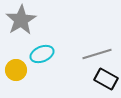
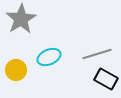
gray star: moved 1 px up
cyan ellipse: moved 7 px right, 3 px down
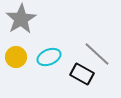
gray line: rotated 60 degrees clockwise
yellow circle: moved 13 px up
black rectangle: moved 24 px left, 5 px up
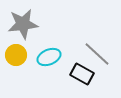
gray star: moved 2 px right, 5 px down; rotated 24 degrees clockwise
yellow circle: moved 2 px up
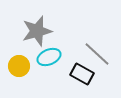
gray star: moved 14 px right, 7 px down; rotated 8 degrees counterclockwise
yellow circle: moved 3 px right, 11 px down
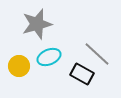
gray star: moved 7 px up
